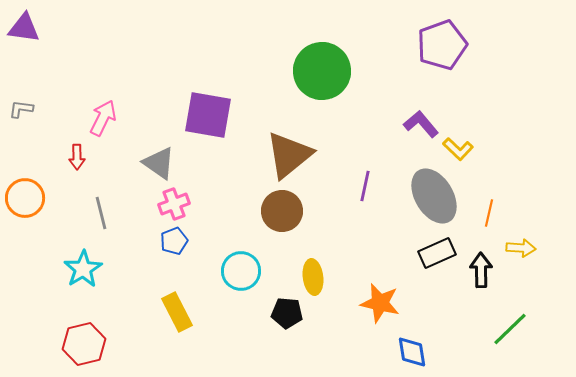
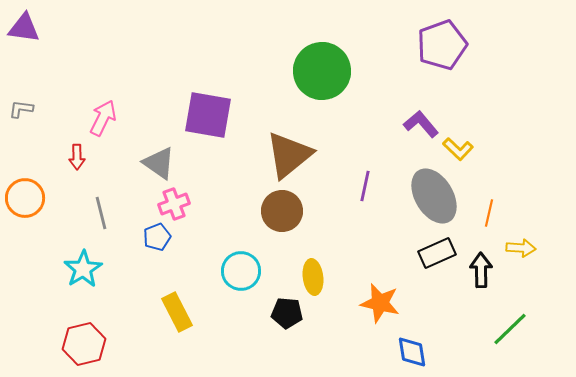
blue pentagon: moved 17 px left, 4 px up
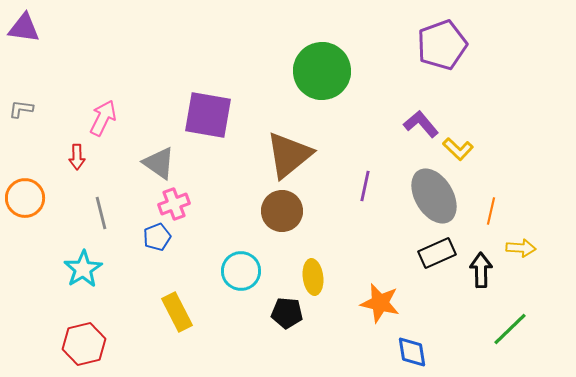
orange line: moved 2 px right, 2 px up
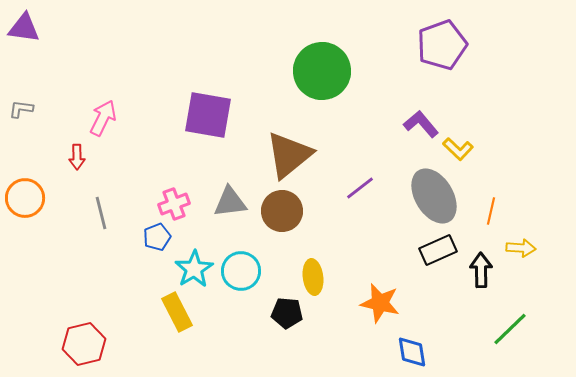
gray triangle: moved 71 px right, 39 px down; rotated 42 degrees counterclockwise
purple line: moved 5 px left, 2 px down; rotated 40 degrees clockwise
black rectangle: moved 1 px right, 3 px up
cyan star: moved 111 px right
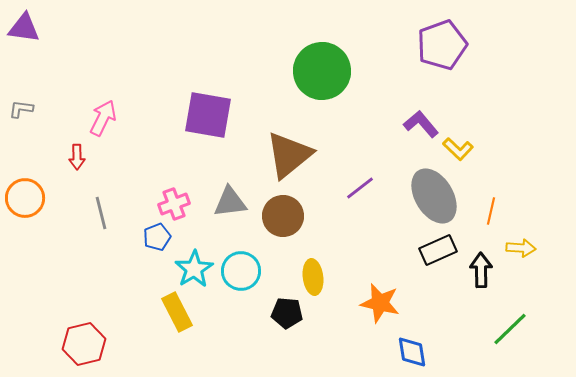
brown circle: moved 1 px right, 5 px down
